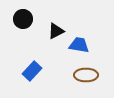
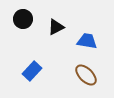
black triangle: moved 4 px up
blue trapezoid: moved 8 px right, 4 px up
brown ellipse: rotated 45 degrees clockwise
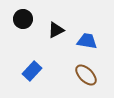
black triangle: moved 3 px down
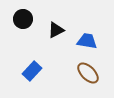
brown ellipse: moved 2 px right, 2 px up
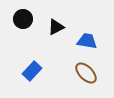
black triangle: moved 3 px up
brown ellipse: moved 2 px left
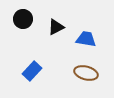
blue trapezoid: moved 1 px left, 2 px up
brown ellipse: rotated 30 degrees counterclockwise
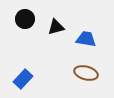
black circle: moved 2 px right
black triangle: rotated 12 degrees clockwise
blue rectangle: moved 9 px left, 8 px down
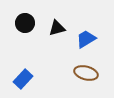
black circle: moved 4 px down
black triangle: moved 1 px right, 1 px down
blue trapezoid: rotated 40 degrees counterclockwise
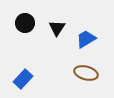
black triangle: rotated 42 degrees counterclockwise
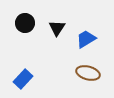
brown ellipse: moved 2 px right
